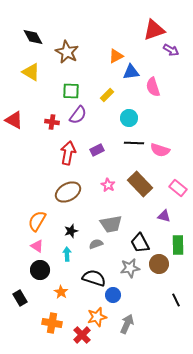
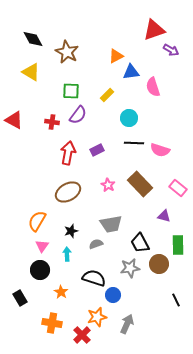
black diamond at (33, 37): moved 2 px down
pink triangle at (37, 246): moved 5 px right; rotated 32 degrees clockwise
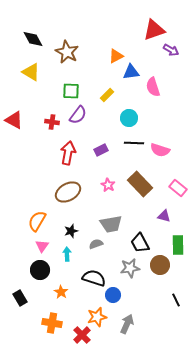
purple rectangle at (97, 150): moved 4 px right
brown circle at (159, 264): moved 1 px right, 1 px down
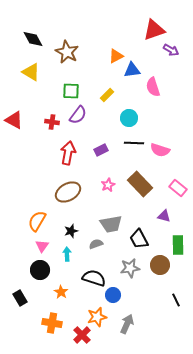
blue triangle at (131, 72): moved 1 px right, 2 px up
pink star at (108, 185): rotated 16 degrees clockwise
black trapezoid at (140, 243): moved 1 px left, 4 px up
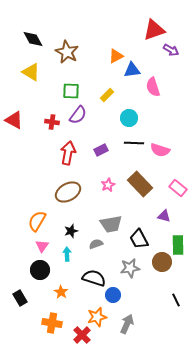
brown circle at (160, 265): moved 2 px right, 3 px up
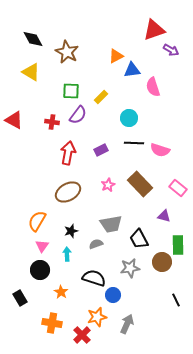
yellow rectangle at (107, 95): moved 6 px left, 2 px down
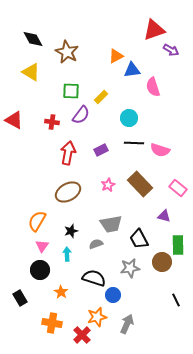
purple semicircle at (78, 115): moved 3 px right
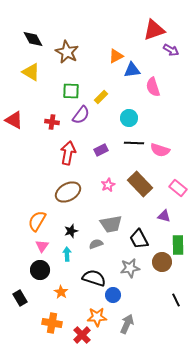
orange star at (97, 317): rotated 12 degrees clockwise
